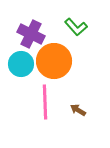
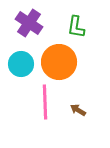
green L-shape: rotated 50 degrees clockwise
purple cross: moved 2 px left, 11 px up; rotated 8 degrees clockwise
orange circle: moved 5 px right, 1 px down
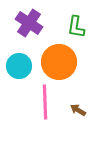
cyan circle: moved 2 px left, 2 px down
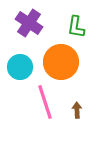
orange circle: moved 2 px right
cyan circle: moved 1 px right, 1 px down
pink line: rotated 16 degrees counterclockwise
brown arrow: moved 1 px left; rotated 56 degrees clockwise
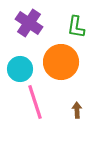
cyan circle: moved 2 px down
pink line: moved 10 px left
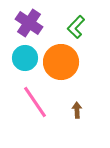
green L-shape: rotated 35 degrees clockwise
cyan circle: moved 5 px right, 11 px up
pink line: rotated 16 degrees counterclockwise
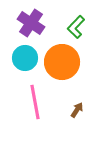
purple cross: moved 2 px right
orange circle: moved 1 px right
pink line: rotated 24 degrees clockwise
brown arrow: rotated 35 degrees clockwise
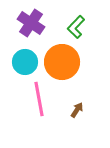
cyan circle: moved 4 px down
pink line: moved 4 px right, 3 px up
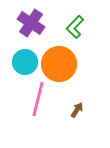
green L-shape: moved 1 px left
orange circle: moved 3 px left, 2 px down
pink line: moved 1 px left; rotated 24 degrees clockwise
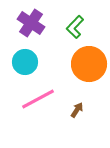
orange circle: moved 30 px right
pink line: rotated 48 degrees clockwise
